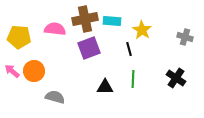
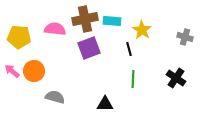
black triangle: moved 17 px down
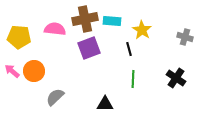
gray semicircle: rotated 60 degrees counterclockwise
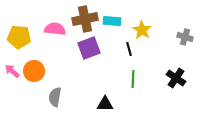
gray semicircle: rotated 36 degrees counterclockwise
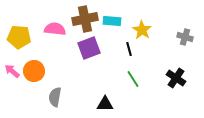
green line: rotated 36 degrees counterclockwise
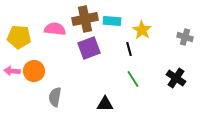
pink arrow: rotated 35 degrees counterclockwise
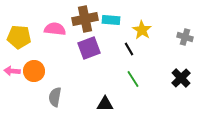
cyan rectangle: moved 1 px left, 1 px up
black line: rotated 16 degrees counterclockwise
black cross: moved 5 px right; rotated 12 degrees clockwise
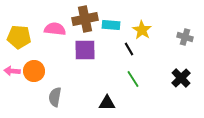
cyan rectangle: moved 5 px down
purple square: moved 4 px left, 2 px down; rotated 20 degrees clockwise
black triangle: moved 2 px right, 1 px up
